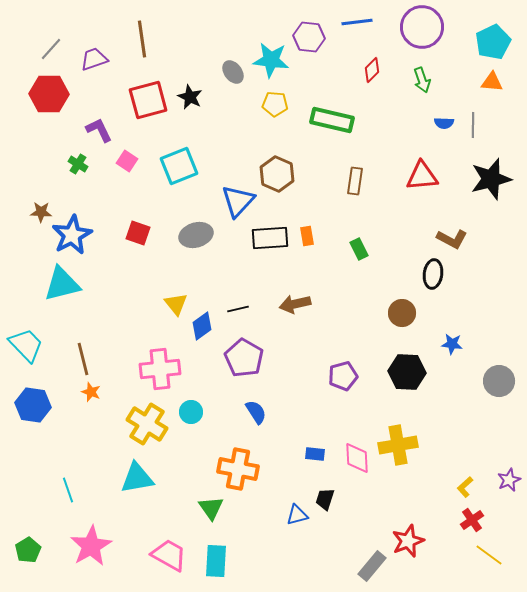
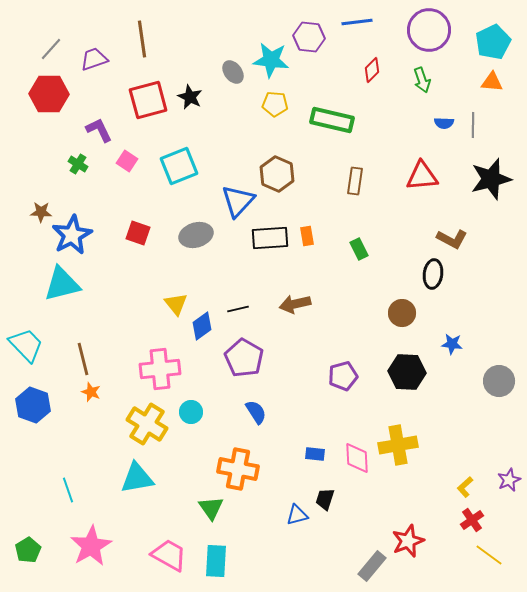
purple circle at (422, 27): moved 7 px right, 3 px down
blue hexagon at (33, 405): rotated 12 degrees clockwise
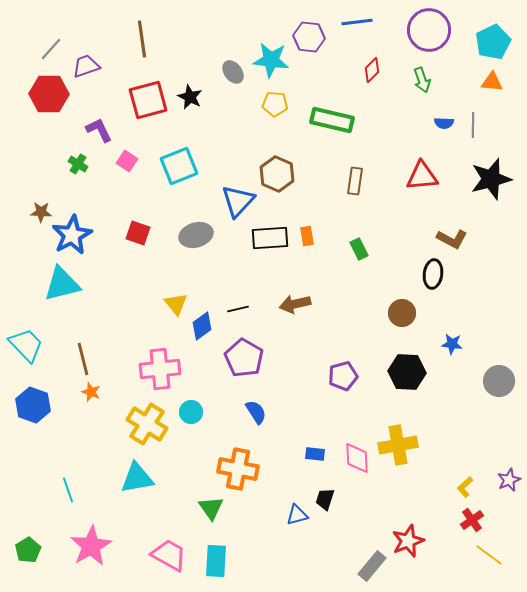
purple trapezoid at (94, 59): moved 8 px left, 7 px down
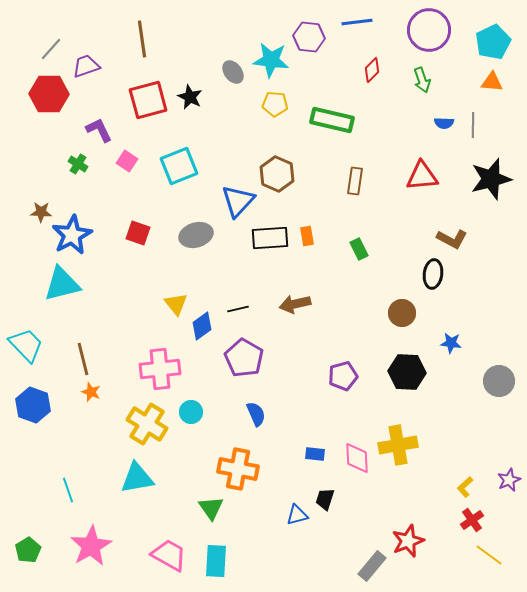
blue star at (452, 344): moved 1 px left, 1 px up
blue semicircle at (256, 412): moved 2 px down; rotated 10 degrees clockwise
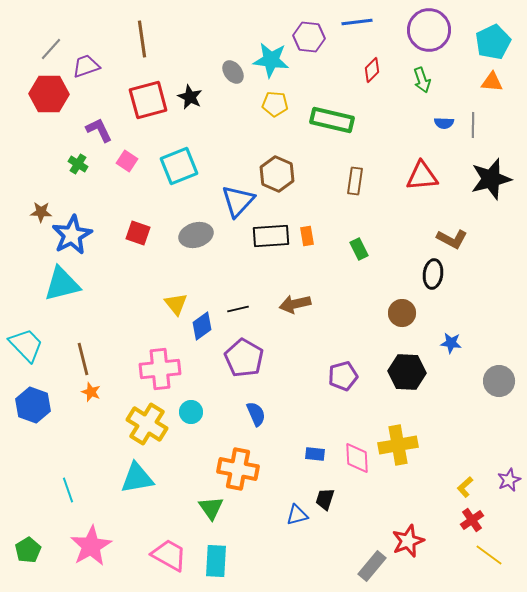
black rectangle at (270, 238): moved 1 px right, 2 px up
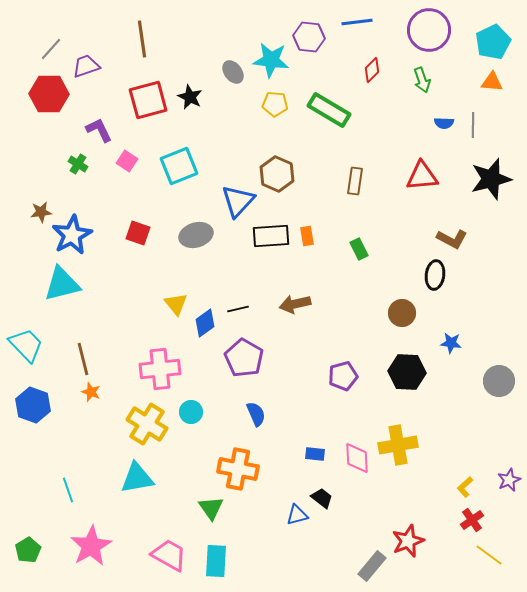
green rectangle at (332, 120): moved 3 px left, 10 px up; rotated 18 degrees clockwise
brown star at (41, 212): rotated 10 degrees counterclockwise
black ellipse at (433, 274): moved 2 px right, 1 px down
blue diamond at (202, 326): moved 3 px right, 3 px up
black trapezoid at (325, 499): moved 3 px left, 1 px up; rotated 110 degrees clockwise
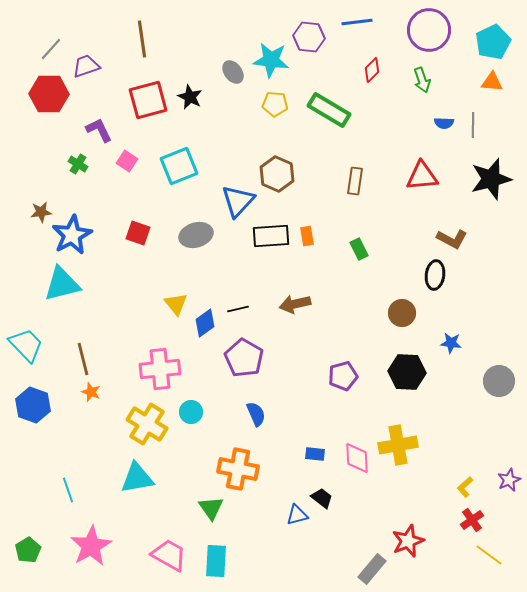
gray rectangle at (372, 566): moved 3 px down
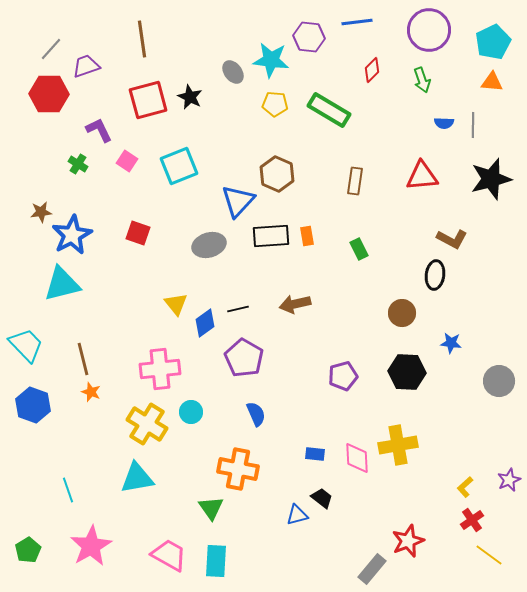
gray ellipse at (196, 235): moved 13 px right, 10 px down
